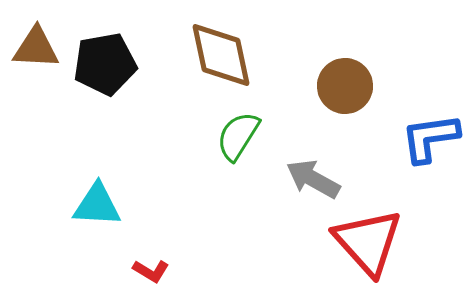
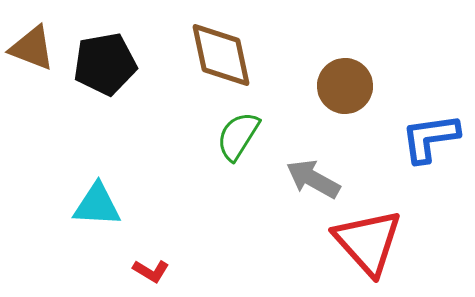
brown triangle: moved 4 px left; rotated 18 degrees clockwise
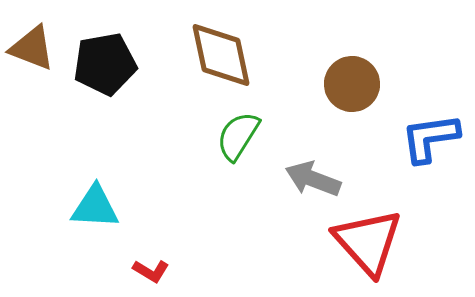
brown circle: moved 7 px right, 2 px up
gray arrow: rotated 8 degrees counterclockwise
cyan triangle: moved 2 px left, 2 px down
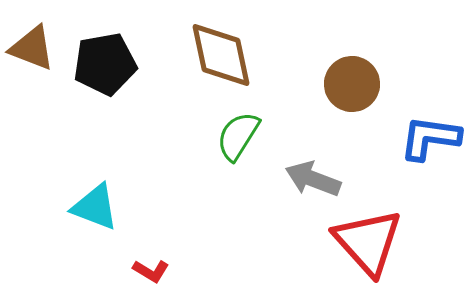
blue L-shape: rotated 16 degrees clockwise
cyan triangle: rotated 18 degrees clockwise
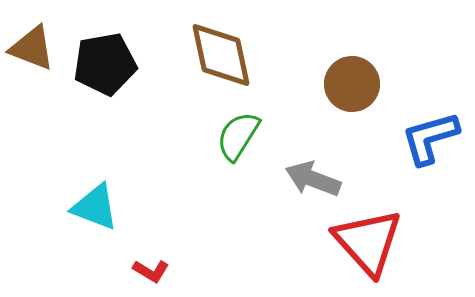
blue L-shape: rotated 24 degrees counterclockwise
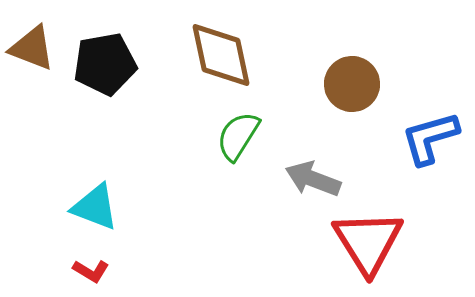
red triangle: rotated 10 degrees clockwise
red L-shape: moved 60 px left
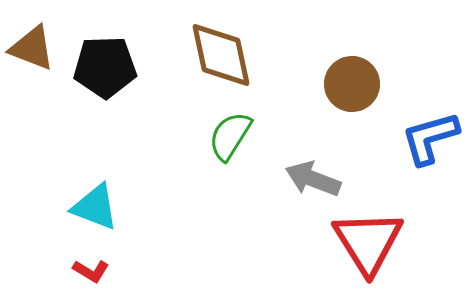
black pentagon: moved 3 px down; rotated 8 degrees clockwise
green semicircle: moved 8 px left
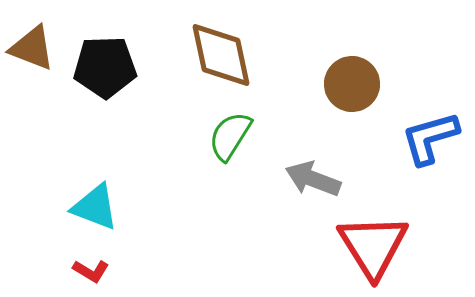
red triangle: moved 5 px right, 4 px down
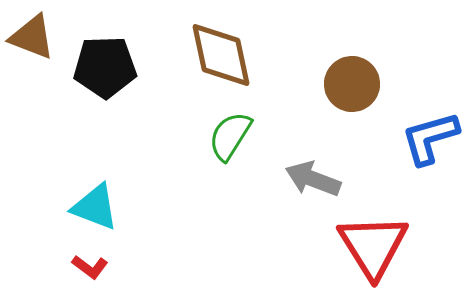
brown triangle: moved 11 px up
red L-shape: moved 1 px left, 4 px up; rotated 6 degrees clockwise
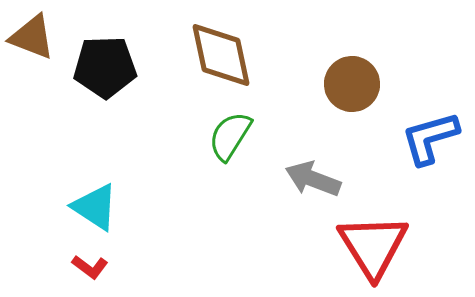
cyan triangle: rotated 12 degrees clockwise
